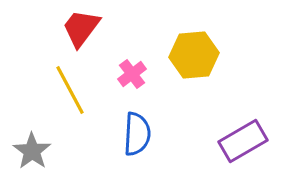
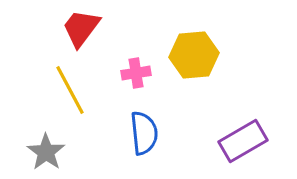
pink cross: moved 4 px right, 1 px up; rotated 28 degrees clockwise
blue semicircle: moved 7 px right, 1 px up; rotated 9 degrees counterclockwise
gray star: moved 14 px right, 1 px down
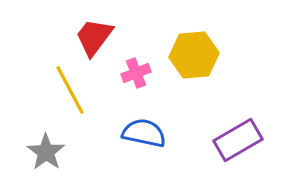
red trapezoid: moved 13 px right, 9 px down
pink cross: rotated 12 degrees counterclockwise
blue semicircle: rotated 72 degrees counterclockwise
purple rectangle: moved 5 px left, 1 px up
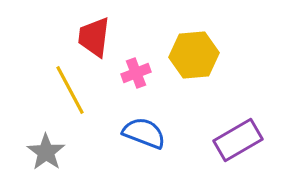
red trapezoid: rotated 30 degrees counterclockwise
blue semicircle: rotated 9 degrees clockwise
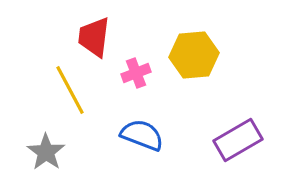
blue semicircle: moved 2 px left, 2 px down
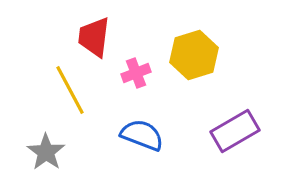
yellow hexagon: rotated 12 degrees counterclockwise
purple rectangle: moved 3 px left, 9 px up
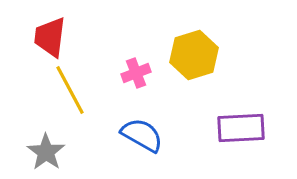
red trapezoid: moved 44 px left
purple rectangle: moved 6 px right, 3 px up; rotated 27 degrees clockwise
blue semicircle: rotated 9 degrees clockwise
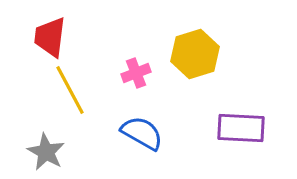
yellow hexagon: moved 1 px right, 1 px up
purple rectangle: rotated 6 degrees clockwise
blue semicircle: moved 2 px up
gray star: rotated 6 degrees counterclockwise
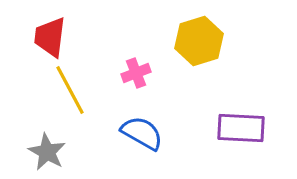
yellow hexagon: moved 4 px right, 13 px up
gray star: moved 1 px right
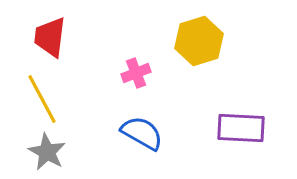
yellow line: moved 28 px left, 9 px down
